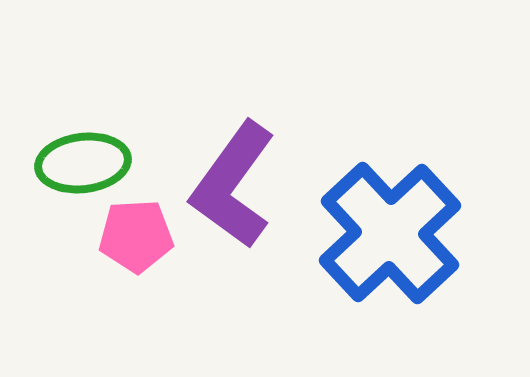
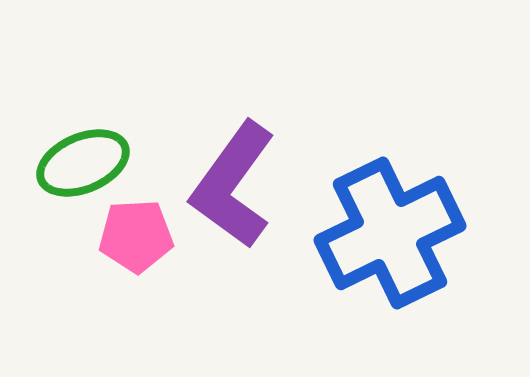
green ellipse: rotated 16 degrees counterclockwise
blue cross: rotated 17 degrees clockwise
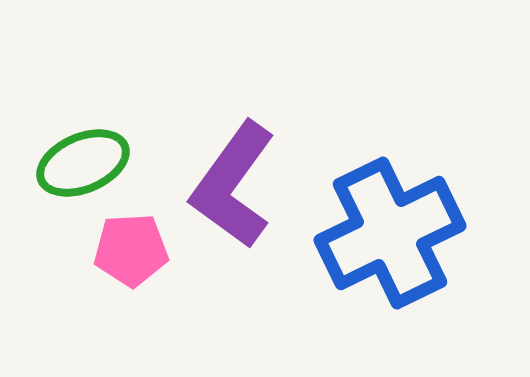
pink pentagon: moved 5 px left, 14 px down
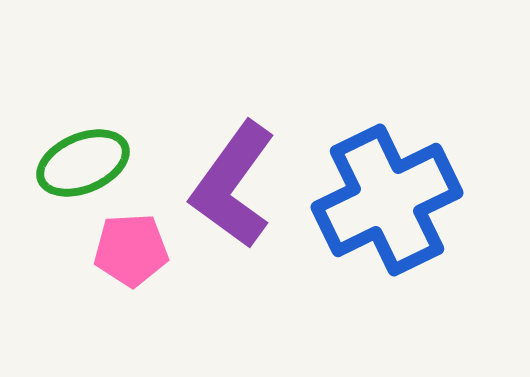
blue cross: moved 3 px left, 33 px up
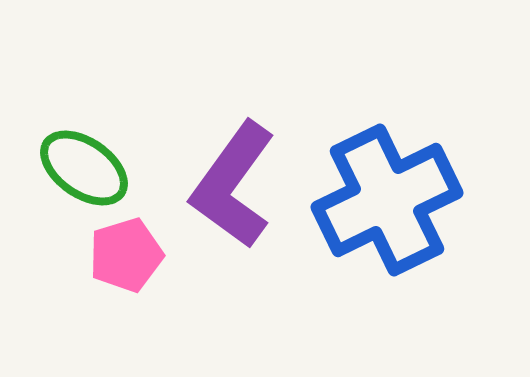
green ellipse: moved 1 px right, 5 px down; rotated 58 degrees clockwise
pink pentagon: moved 5 px left, 5 px down; rotated 14 degrees counterclockwise
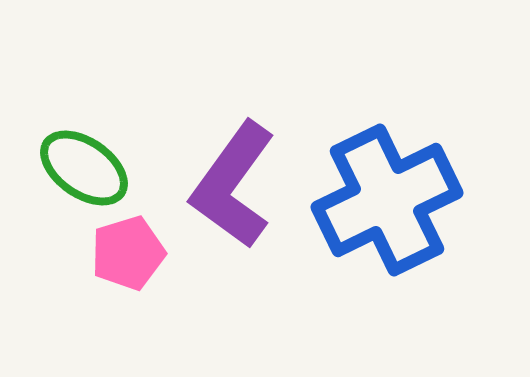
pink pentagon: moved 2 px right, 2 px up
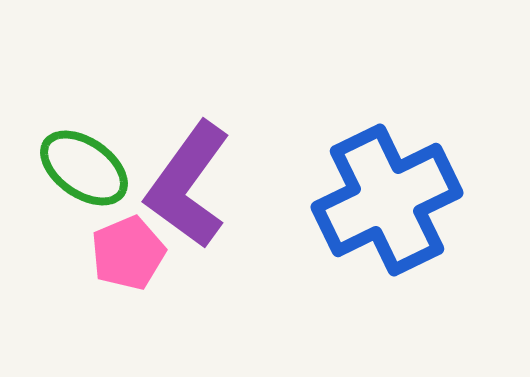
purple L-shape: moved 45 px left
pink pentagon: rotated 6 degrees counterclockwise
